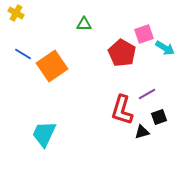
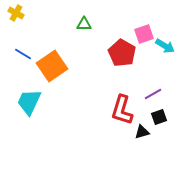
cyan arrow: moved 2 px up
purple line: moved 6 px right
cyan trapezoid: moved 15 px left, 32 px up
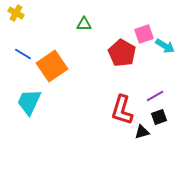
purple line: moved 2 px right, 2 px down
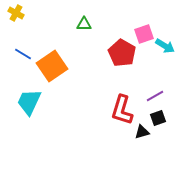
black square: moved 1 px left, 1 px down
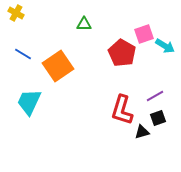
orange square: moved 6 px right
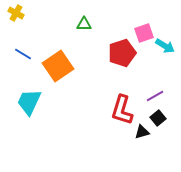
pink square: moved 1 px up
red pentagon: rotated 24 degrees clockwise
black square: rotated 21 degrees counterclockwise
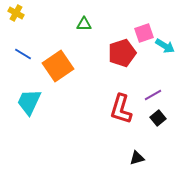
purple line: moved 2 px left, 1 px up
red L-shape: moved 1 px left, 1 px up
black triangle: moved 5 px left, 26 px down
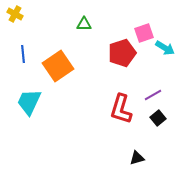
yellow cross: moved 1 px left, 1 px down
cyan arrow: moved 2 px down
blue line: rotated 54 degrees clockwise
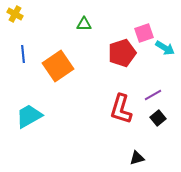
cyan trapezoid: moved 14 px down; rotated 36 degrees clockwise
